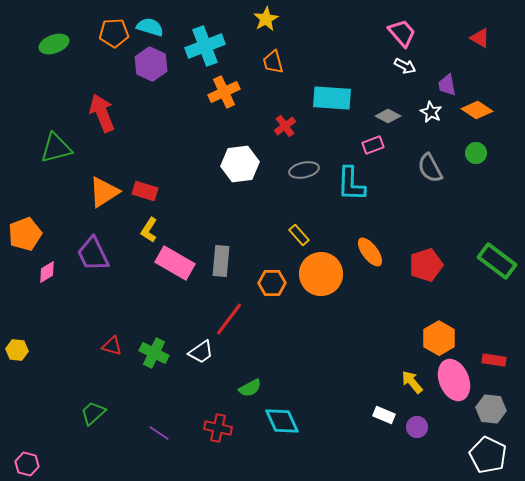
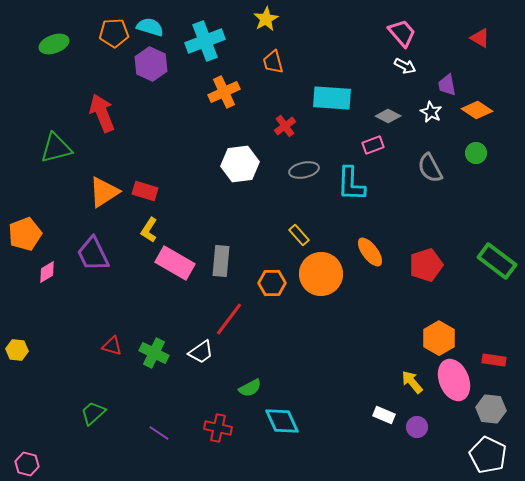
cyan cross at (205, 46): moved 5 px up
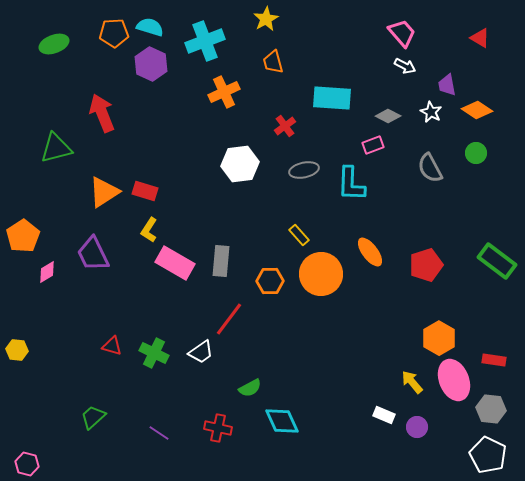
orange pentagon at (25, 234): moved 2 px left, 2 px down; rotated 12 degrees counterclockwise
orange hexagon at (272, 283): moved 2 px left, 2 px up
green trapezoid at (93, 413): moved 4 px down
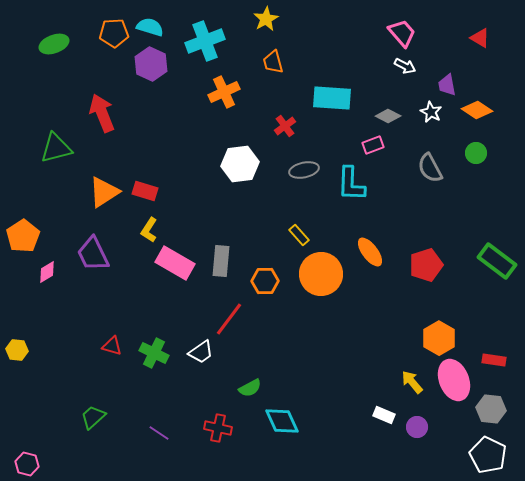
orange hexagon at (270, 281): moved 5 px left
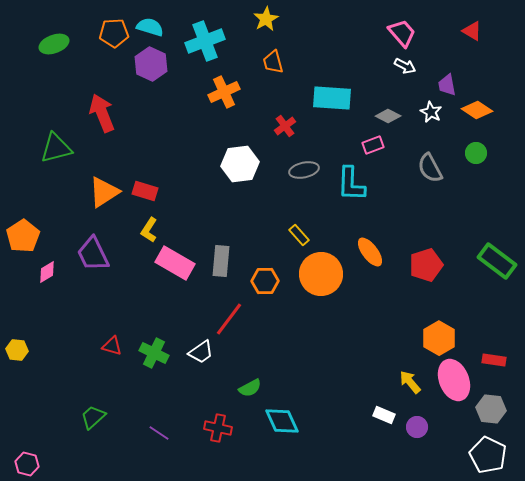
red triangle at (480, 38): moved 8 px left, 7 px up
yellow arrow at (412, 382): moved 2 px left
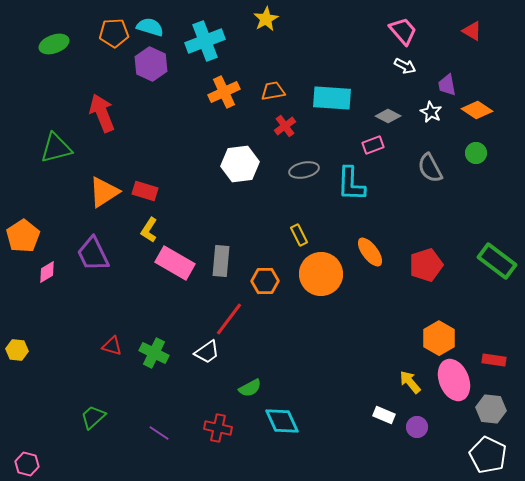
pink trapezoid at (402, 33): moved 1 px right, 2 px up
orange trapezoid at (273, 62): moved 29 px down; rotated 95 degrees clockwise
yellow rectangle at (299, 235): rotated 15 degrees clockwise
white trapezoid at (201, 352): moved 6 px right
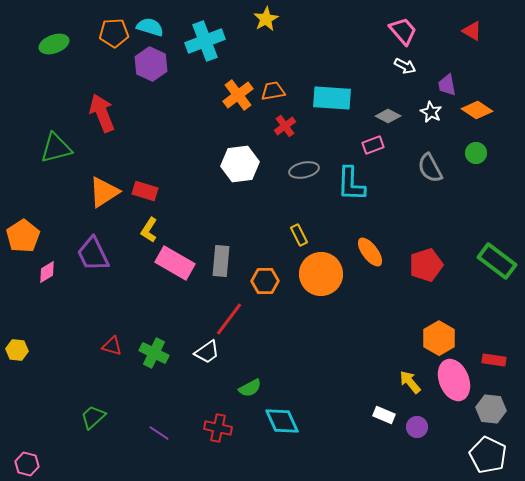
orange cross at (224, 92): moved 14 px right, 3 px down; rotated 12 degrees counterclockwise
